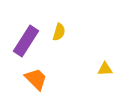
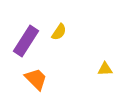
yellow semicircle: rotated 18 degrees clockwise
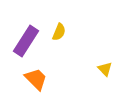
yellow semicircle: rotated 12 degrees counterclockwise
yellow triangle: rotated 49 degrees clockwise
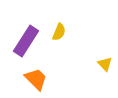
yellow triangle: moved 5 px up
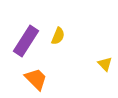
yellow semicircle: moved 1 px left, 4 px down
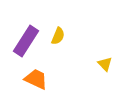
orange trapezoid: rotated 20 degrees counterclockwise
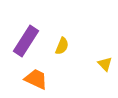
yellow semicircle: moved 4 px right, 10 px down
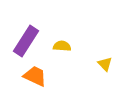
yellow semicircle: rotated 108 degrees counterclockwise
orange trapezoid: moved 1 px left, 3 px up
